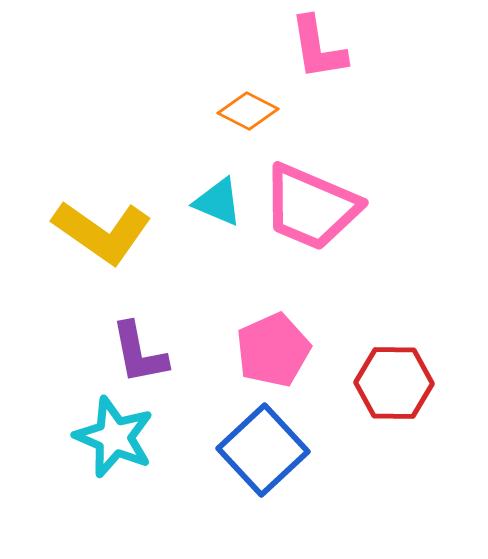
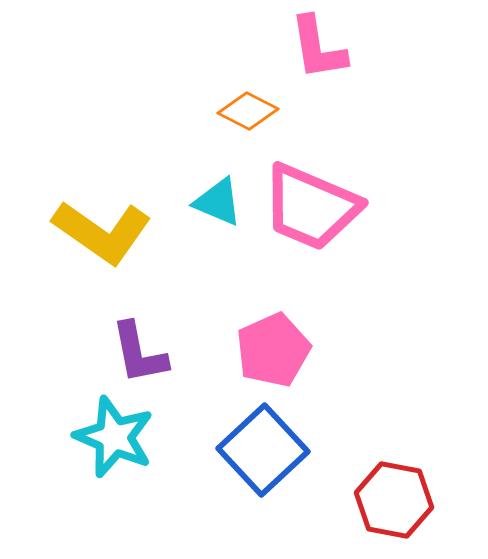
red hexagon: moved 117 px down; rotated 10 degrees clockwise
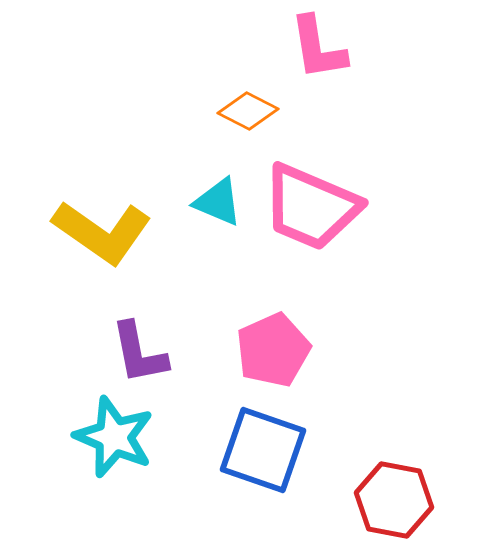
blue square: rotated 28 degrees counterclockwise
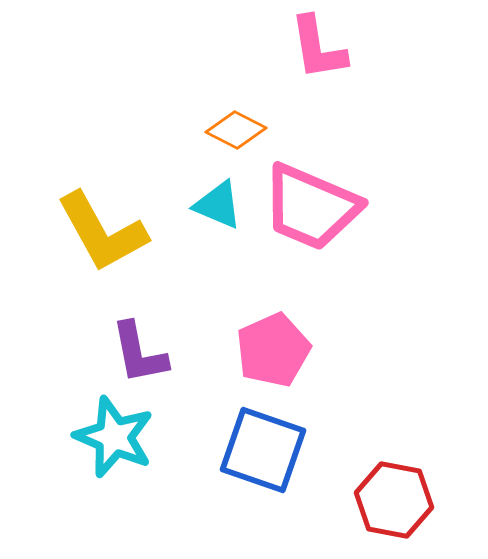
orange diamond: moved 12 px left, 19 px down
cyan triangle: moved 3 px down
yellow L-shape: rotated 26 degrees clockwise
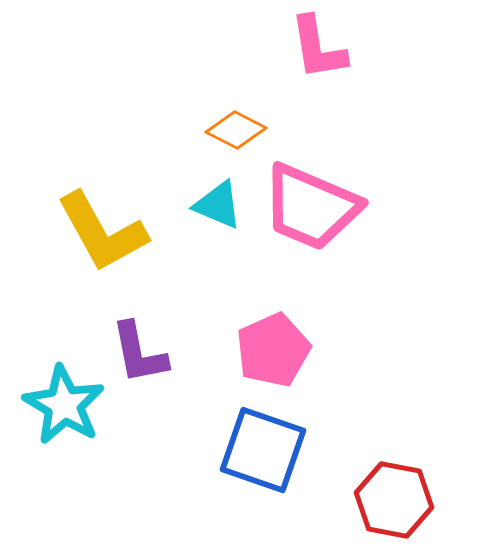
cyan star: moved 50 px left, 32 px up; rotated 8 degrees clockwise
